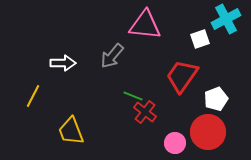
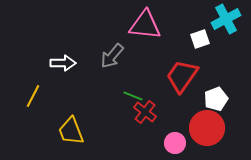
red circle: moved 1 px left, 4 px up
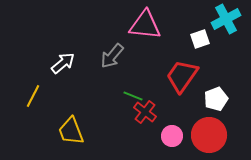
white arrow: rotated 40 degrees counterclockwise
red circle: moved 2 px right, 7 px down
pink circle: moved 3 px left, 7 px up
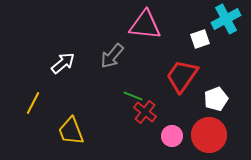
yellow line: moved 7 px down
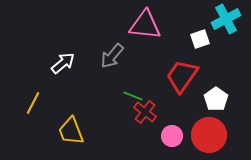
white pentagon: rotated 15 degrees counterclockwise
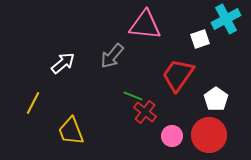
red trapezoid: moved 4 px left, 1 px up
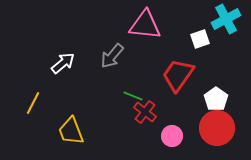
red circle: moved 8 px right, 7 px up
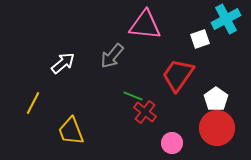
pink circle: moved 7 px down
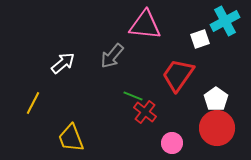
cyan cross: moved 1 px left, 2 px down
yellow trapezoid: moved 7 px down
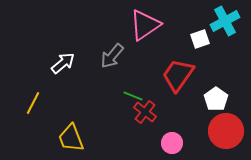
pink triangle: rotated 40 degrees counterclockwise
red circle: moved 9 px right, 3 px down
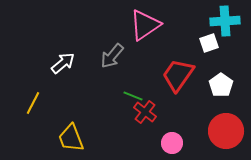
cyan cross: rotated 24 degrees clockwise
white square: moved 9 px right, 4 px down
white pentagon: moved 5 px right, 14 px up
